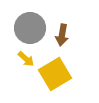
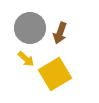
brown arrow: moved 2 px left, 2 px up; rotated 10 degrees clockwise
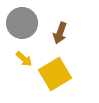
gray circle: moved 8 px left, 5 px up
yellow arrow: moved 2 px left
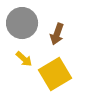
brown arrow: moved 3 px left, 1 px down
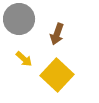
gray circle: moved 3 px left, 4 px up
yellow square: moved 2 px right, 1 px down; rotated 16 degrees counterclockwise
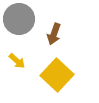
brown arrow: moved 3 px left
yellow arrow: moved 7 px left, 2 px down
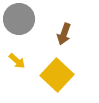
brown arrow: moved 10 px right
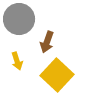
brown arrow: moved 17 px left, 8 px down
yellow arrow: rotated 30 degrees clockwise
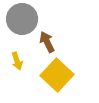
gray circle: moved 3 px right
brown arrow: rotated 135 degrees clockwise
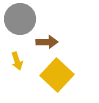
gray circle: moved 2 px left
brown arrow: rotated 115 degrees clockwise
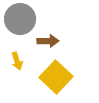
brown arrow: moved 1 px right, 1 px up
yellow square: moved 1 px left, 2 px down
